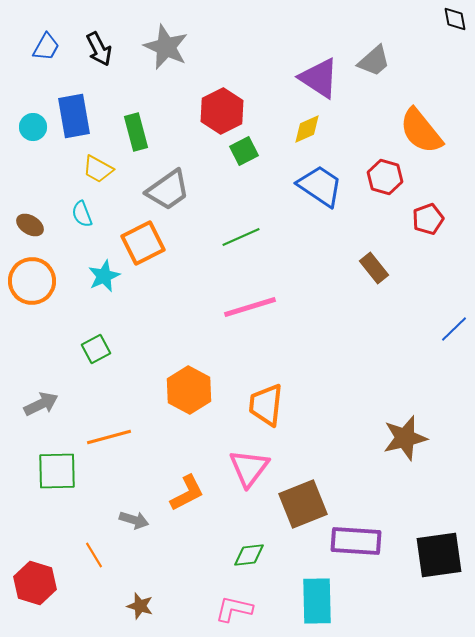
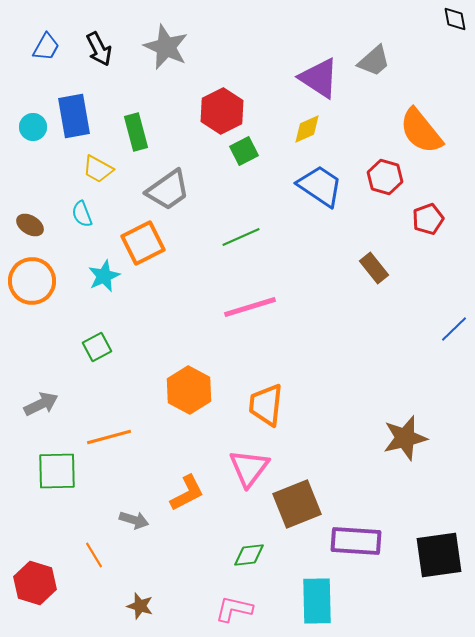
green square at (96, 349): moved 1 px right, 2 px up
brown square at (303, 504): moved 6 px left
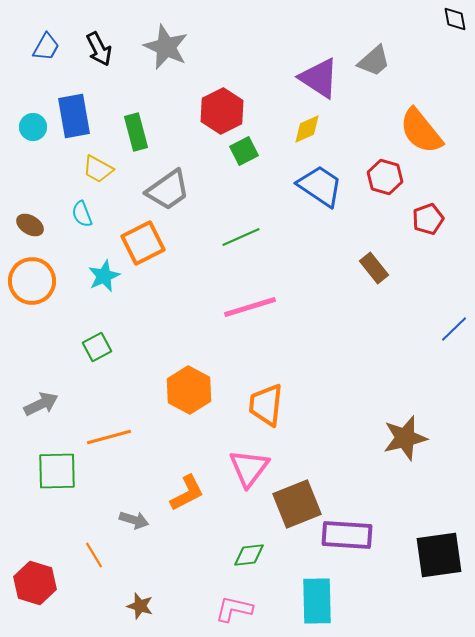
purple rectangle at (356, 541): moved 9 px left, 6 px up
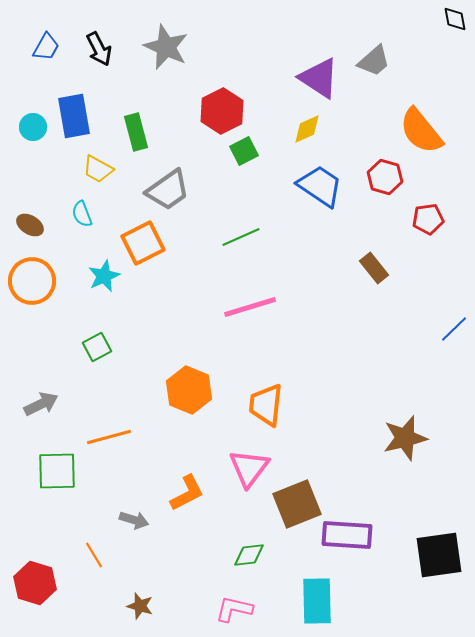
red pentagon at (428, 219): rotated 12 degrees clockwise
orange hexagon at (189, 390): rotated 6 degrees counterclockwise
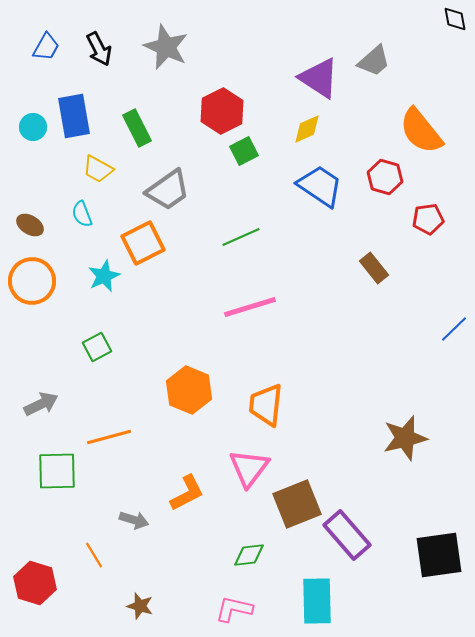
green rectangle at (136, 132): moved 1 px right, 4 px up; rotated 12 degrees counterclockwise
purple rectangle at (347, 535): rotated 45 degrees clockwise
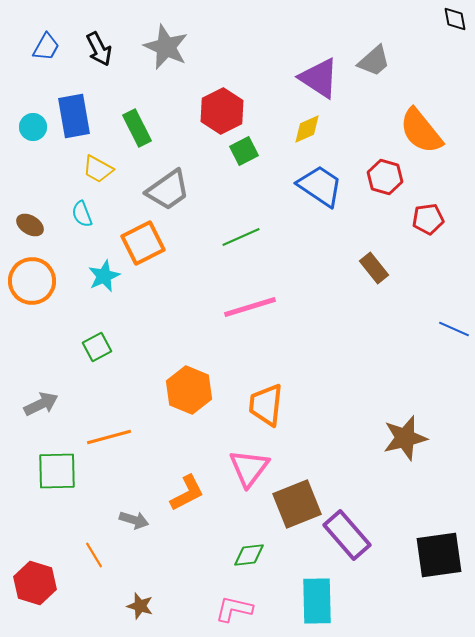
blue line at (454, 329): rotated 68 degrees clockwise
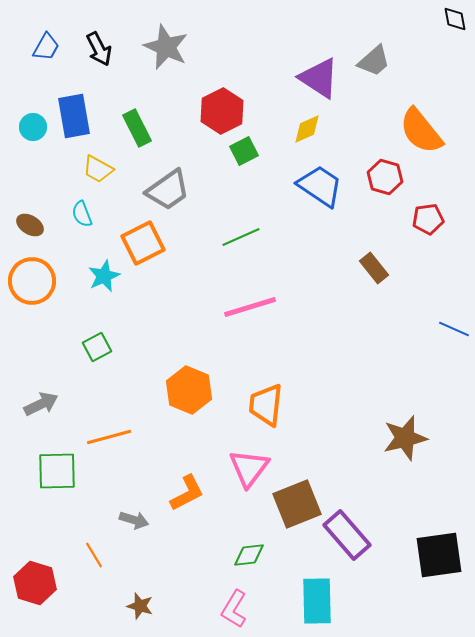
pink L-shape at (234, 609): rotated 72 degrees counterclockwise
